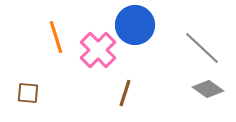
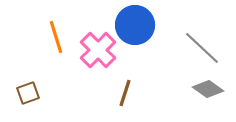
brown square: rotated 25 degrees counterclockwise
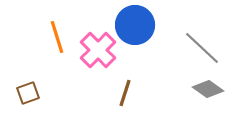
orange line: moved 1 px right
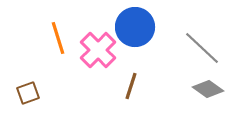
blue circle: moved 2 px down
orange line: moved 1 px right, 1 px down
brown line: moved 6 px right, 7 px up
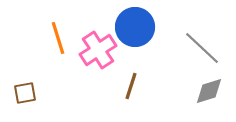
pink cross: rotated 12 degrees clockwise
gray diamond: moved 1 px right, 2 px down; rotated 52 degrees counterclockwise
brown square: moved 3 px left; rotated 10 degrees clockwise
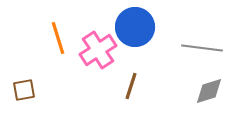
gray line: rotated 36 degrees counterclockwise
brown square: moved 1 px left, 3 px up
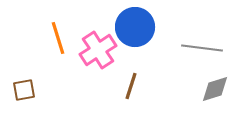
gray diamond: moved 6 px right, 2 px up
